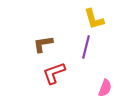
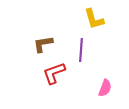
purple line: moved 5 px left, 3 px down; rotated 10 degrees counterclockwise
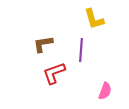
pink semicircle: moved 3 px down
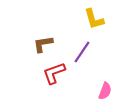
purple line: moved 1 px right, 2 px down; rotated 30 degrees clockwise
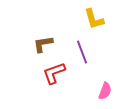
purple line: rotated 55 degrees counterclockwise
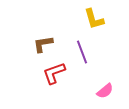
pink semicircle: rotated 30 degrees clockwise
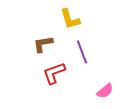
yellow L-shape: moved 24 px left
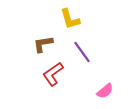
purple line: rotated 15 degrees counterclockwise
red L-shape: moved 1 px left, 1 px down; rotated 15 degrees counterclockwise
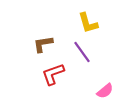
yellow L-shape: moved 18 px right, 4 px down
red L-shape: rotated 15 degrees clockwise
